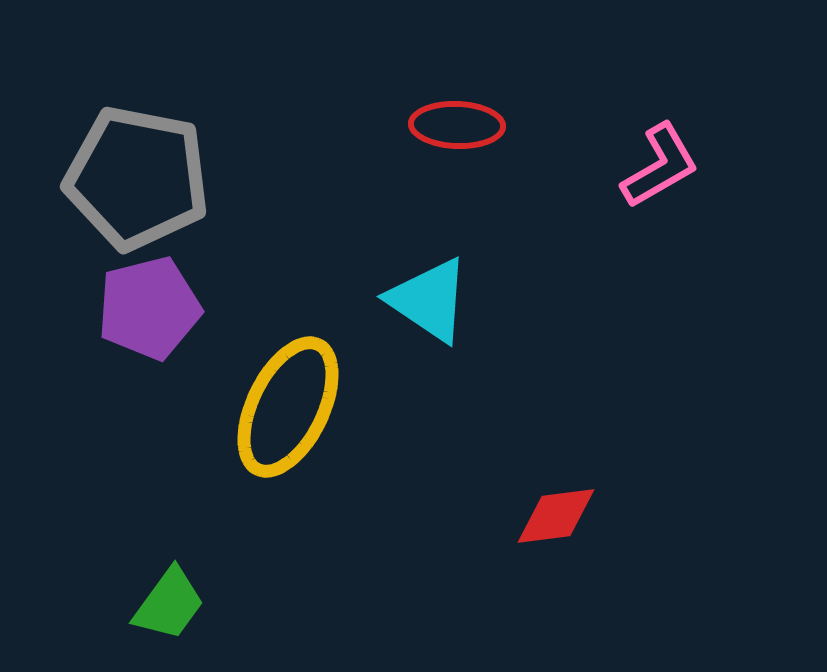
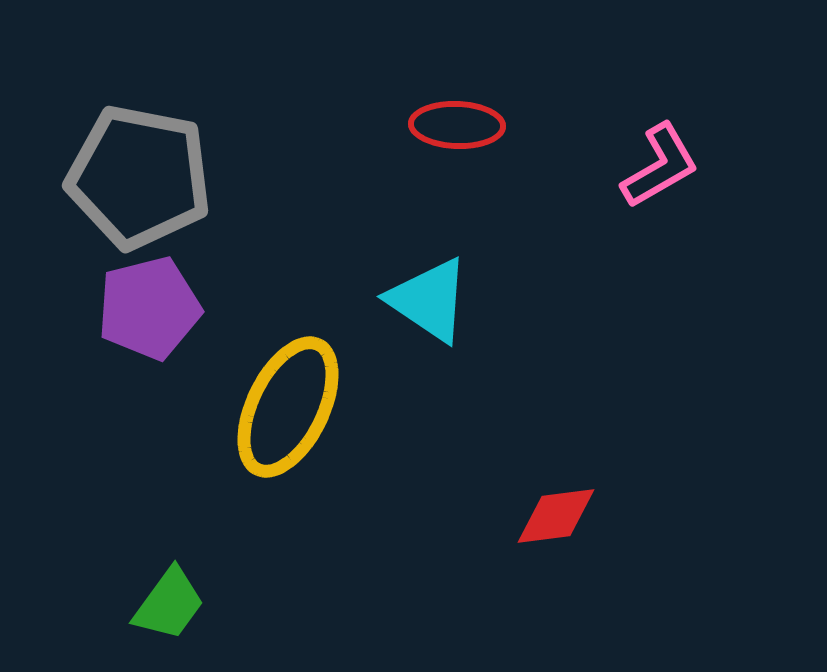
gray pentagon: moved 2 px right, 1 px up
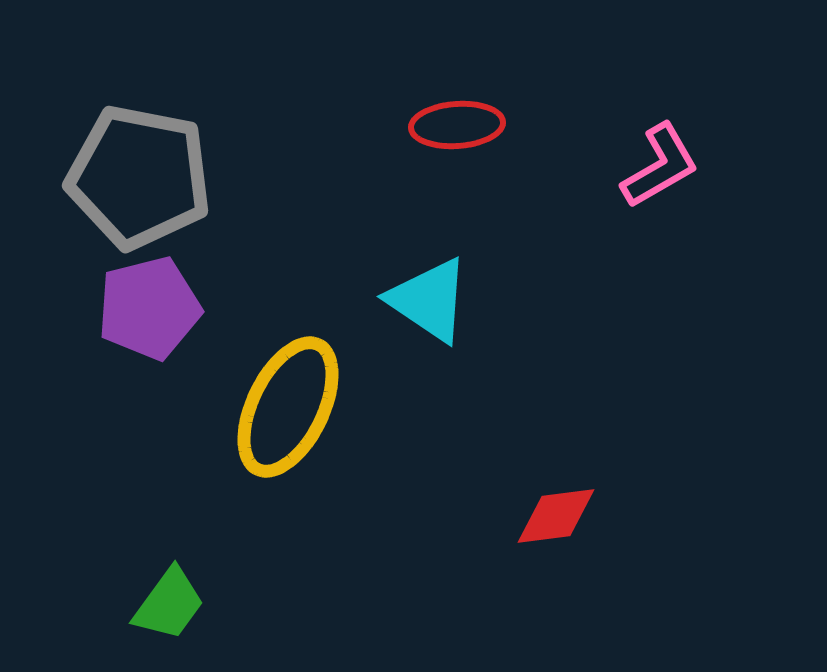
red ellipse: rotated 6 degrees counterclockwise
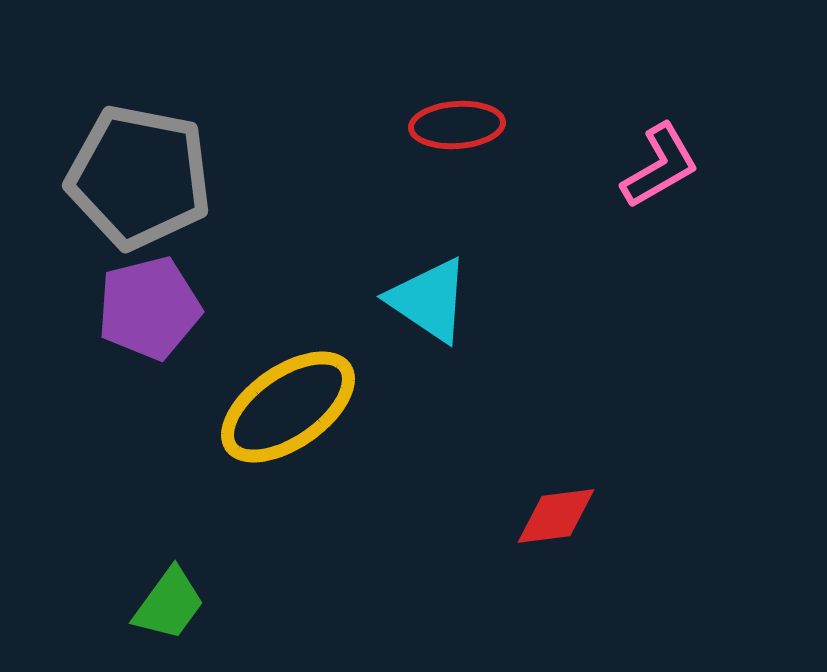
yellow ellipse: rotated 29 degrees clockwise
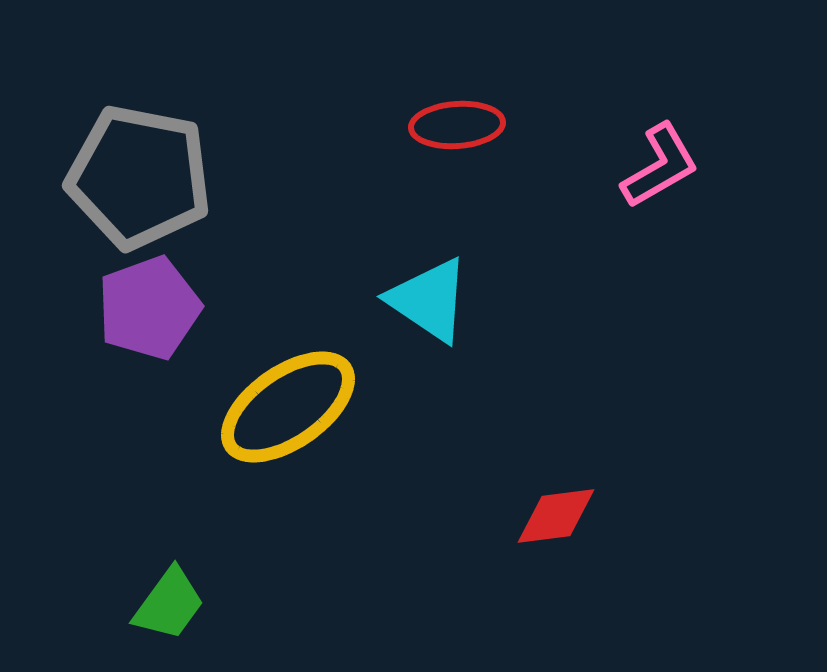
purple pentagon: rotated 6 degrees counterclockwise
